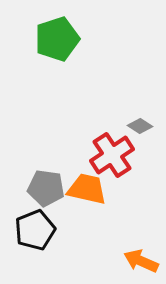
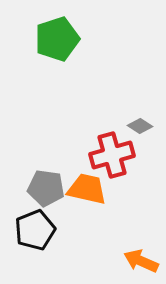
red cross: rotated 18 degrees clockwise
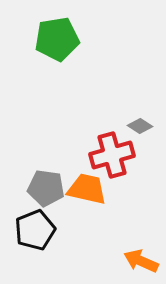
green pentagon: rotated 9 degrees clockwise
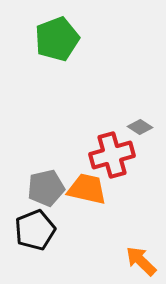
green pentagon: rotated 12 degrees counterclockwise
gray diamond: moved 1 px down
gray pentagon: rotated 21 degrees counterclockwise
orange arrow: rotated 20 degrees clockwise
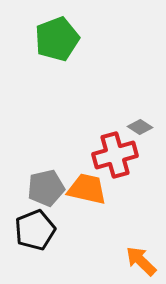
red cross: moved 3 px right
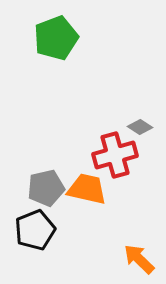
green pentagon: moved 1 px left, 1 px up
orange arrow: moved 2 px left, 2 px up
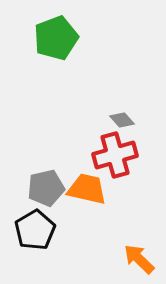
gray diamond: moved 18 px left, 7 px up; rotated 15 degrees clockwise
black pentagon: rotated 9 degrees counterclockwise
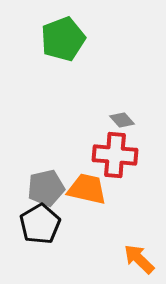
green pentagon: moved 7 px right, 1 px down
red cross: rotated 21 degrees clockwise
black pentagon: moved 5 px right, 6 px up
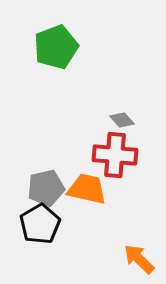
green pentagon: moved 7 px left, 8 px down
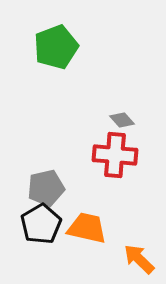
orange trapezoid: moved 39 px down
black pentagon: moved 1 px right
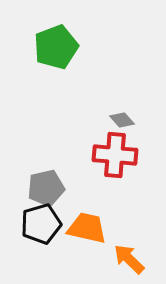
black pentagon: rotated 15 degrees clockwise
orange arrow: moved 10 px left
